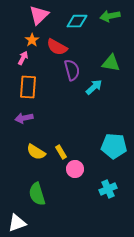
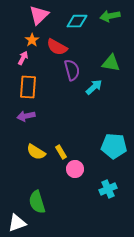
purple arrow: moved 2 px right, 2 px up
green semicircle: moved 8 px down
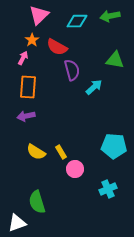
green triangle: moved 4 px right, 3 px up
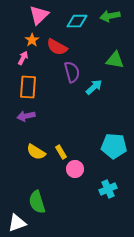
purple semicircle: moved 2 px down
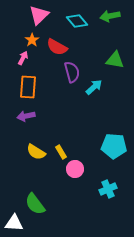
cyan diamond: rotated 50 degrees clockwise
green semicircle: moved 2 px left, 2 px down; rotated 20 degrees counterclockwise
white triangle: moved 3 px left; rotated 24 degrees clockwise
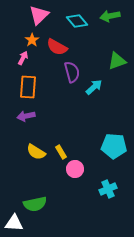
green triangle: moved 2 px right, 1 px down; rotated 30 degrees counterclockwise
green semicircle: rotated 65 degrees counterclockwise
